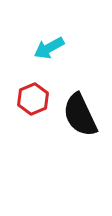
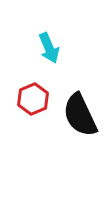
cyan arrow: rotated 84 degrees counterclockwise
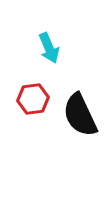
red hexagon: rotated 16 degrees clockwise
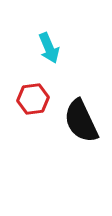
black semicircle: moved 1 px right, 6 px down
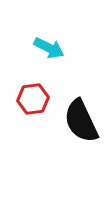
cyan arrow: rotated 40 degrees counterclockwise
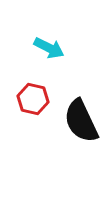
red hexagon: rotated 20 degrees clockwise
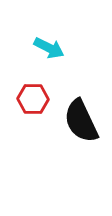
red hexagon: rotated 12 degrees counterclockwise
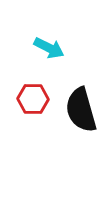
black semicircle: moved 11 px up; rotated 9 degrees clockwise
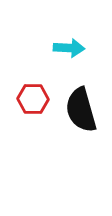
cyan arrow: moved 20 px right; rotated 24 degrees counterclockwise
